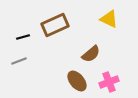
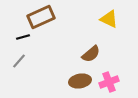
brown rectangle: moved 14 px left, 8 px up
gray line: rotated 28 degrees counterclockwise
brown ellipse: moved 3 px right; rotated 60 degrees counterclockwise
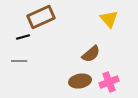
yellow triangle: rotated 24 degrees clockwise
gray line: rotated 49 degrees clockwise
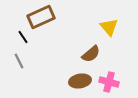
yellow triangle: moved 8 px down
black line: rotated 72 degrees clockwise
gray line: rotated 63 degrees clockwise
pink cross: rotated 36 degrees clockwise
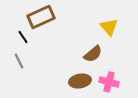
brown semicircle: moved 2 px right
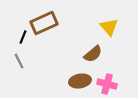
brown rectangle: moved 3 px right, 6 px down
black line: rotated 56 degrees clockwise
pink cross: moved 2 px left, 2 px down
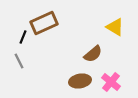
yellow triangle: moved 6 px right; rotated 18 degrees counterclockwise
pink cross: moved 4 px right, 2 px up; rotated 24 degrees clockwise
